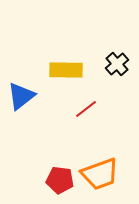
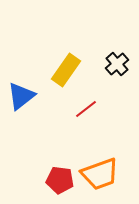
yellow rectangle: rotated 56 degrees counterclockwise
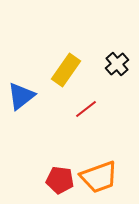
orange trapezoid: moved 1 px left, 3 px down
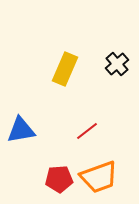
yellow rectangle: moved 1 px left, 1 px up; rotated 12 degrees counterclockwise
blue triangle: moved 34 px down; rotated 28 degrees clockwise
red line: moved 1 px right, 22 px down
red pentagon: moved 1 px left, 1 px up; rotated 12 degrees counterclockwise
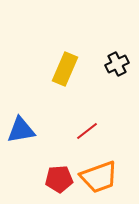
black cross: rotated 15 degrees clockwise
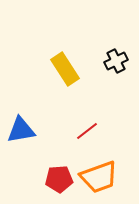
black cross: moved 1 px left, 3 px up
yellow rectangle: rotated 56 degrees counterclockwise
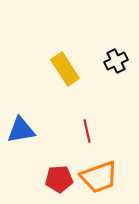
red line: rotated 65 degrees counterclockwise
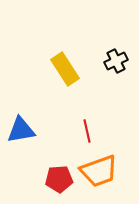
orange trapezoid: moved 6 px up
